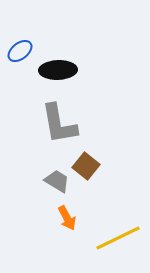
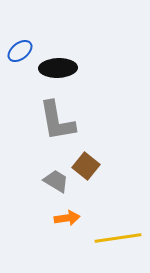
black ellipse: moved 2 px up
gray L-shape: moved 2 px left, 3 px up
gray trapezoid: moved 1 px left
orange arrow: rotated 70 degrees counterclockwise
yellow line: rotated 18 degrees clockwise
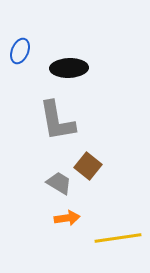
blue ellipse: rotated 30 degrees counterclockwise
black ellipse: moved 11 px right
brown square: moved 2 px right
gray trapezoid: moved 3 px right, 2 px down
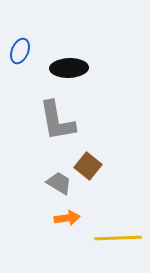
yellow line: rotated 6 degrees clockwise
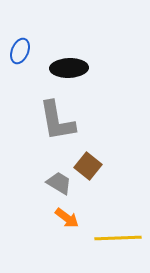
orange arrow: rotated 45 degrees clockwise
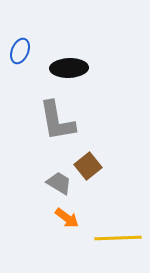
brown square: rotated 12 degrees clockwise
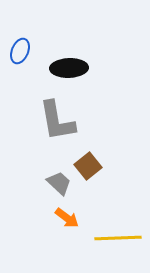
gray trapezoid: rotated 12 degrees clockwise
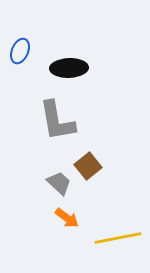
yellow line: rotated 9 degrees counterclockwise
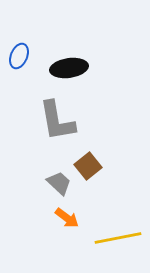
blue ellipse: moved 1 px left, 5 px down
black ellipse: rotated 6 degrees counterclockwise
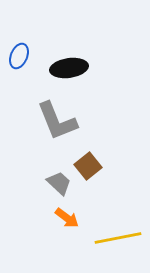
gray L-shape: rotated 12 degrees counterclockwise
